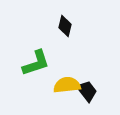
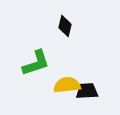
black trapezoid: rotated 55 degrees counterclockwise
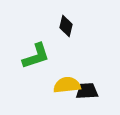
black diamond: moved 1 px right
green L-shape: moved 7 px up
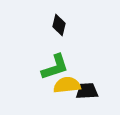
black diamond: moved 7 px left, 1 px up
green L-shape: moved 19 px right, 11 px down
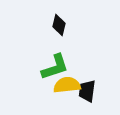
black trapezoid: rotated 80 degrees counterclockwise
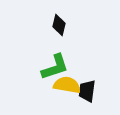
yellow semicircle: rotated 16 degrees clockwise
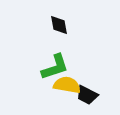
black diamond: rotated 25 degrees counterclockwise
black trapezoid: moved 4 px down; rotated 70 degrees counterclockwise
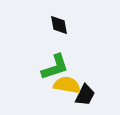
black trapezoid: moved 2 px left; rotated 90 degrees counterclockwise
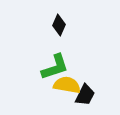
black diamond: rotated 35 degrees clockwise
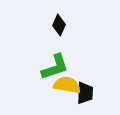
black trapezoid: moved 2 px up; rotated 25 degrees counterclockwise
